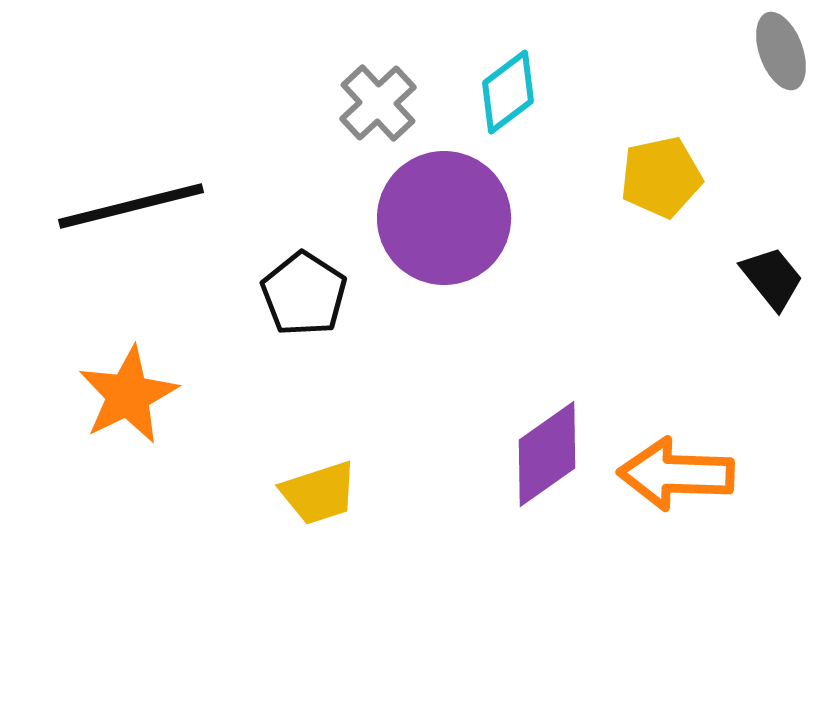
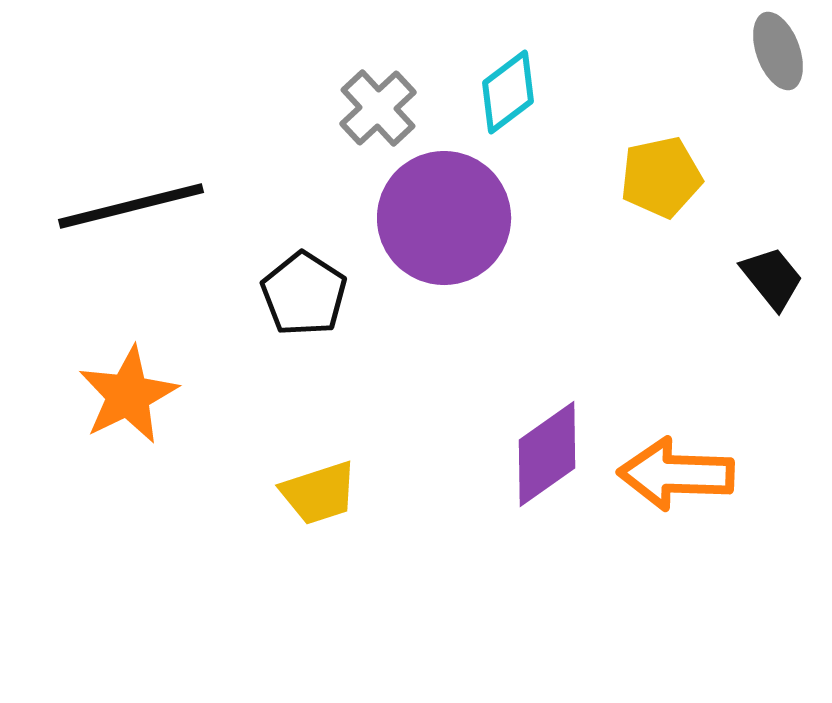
gray ellipse: moved 3 px left
gray cross: moved 5 px down
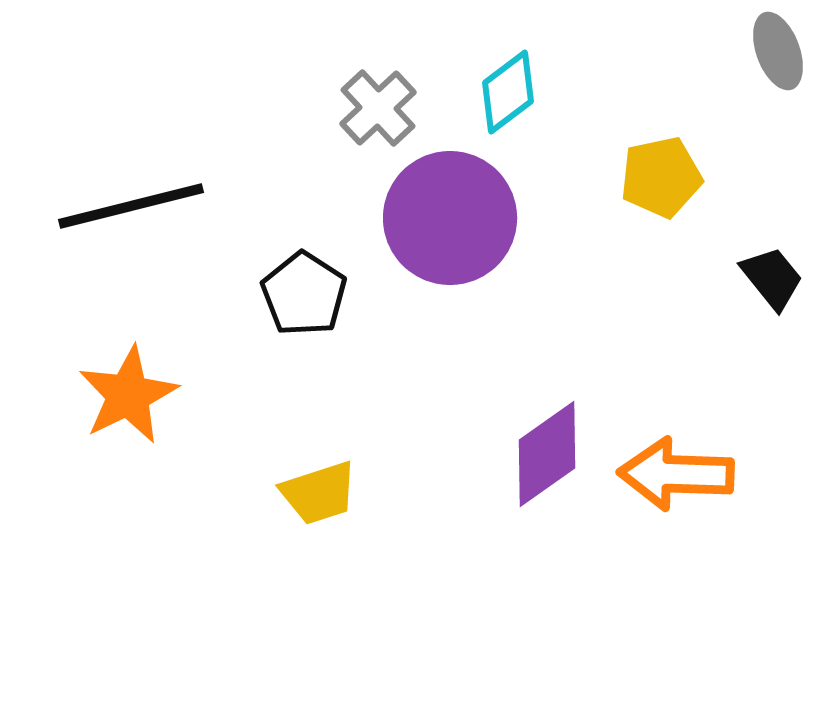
purple circle: moved 6 px right
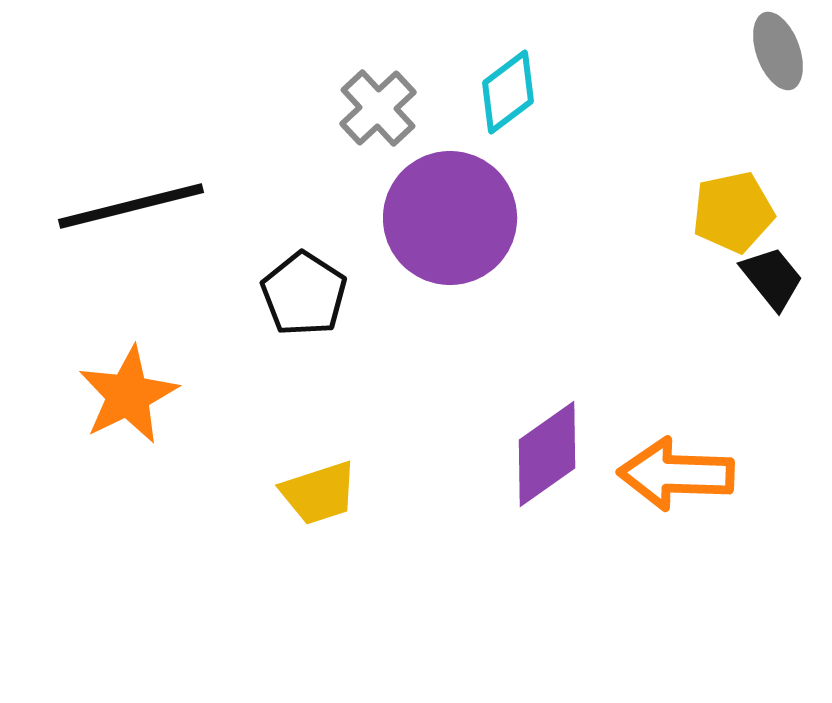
yellow pentagon: moved 72 px right, 35 px down
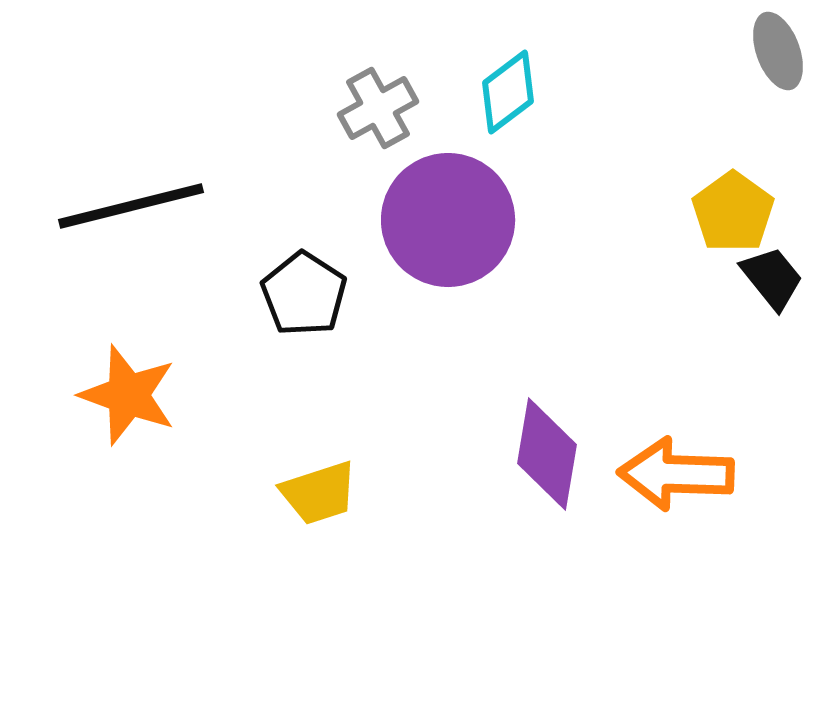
gray cross: rotated 14 degrees clockwise
yellow pentagon: rotated 24 degrees counterclockwise
purple circle: moved 2 px left, 2 px down
orange star: rotated 26 degrees counterclockwise
purple diamond: rotated 45 degrees counterclockwise
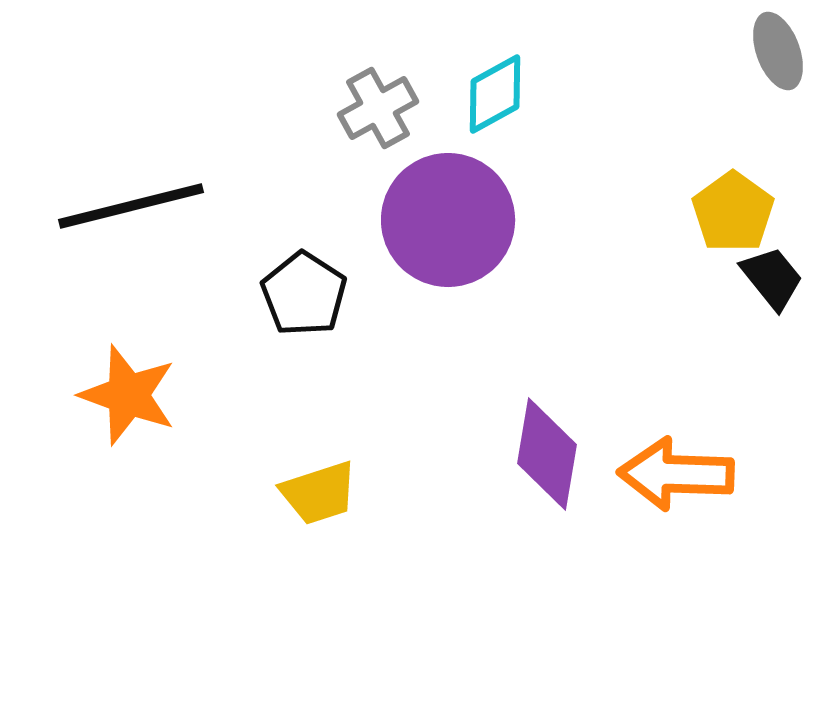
cyan diamond: moved 13 px left, 2 px down; rotated 8 degrees clockwise
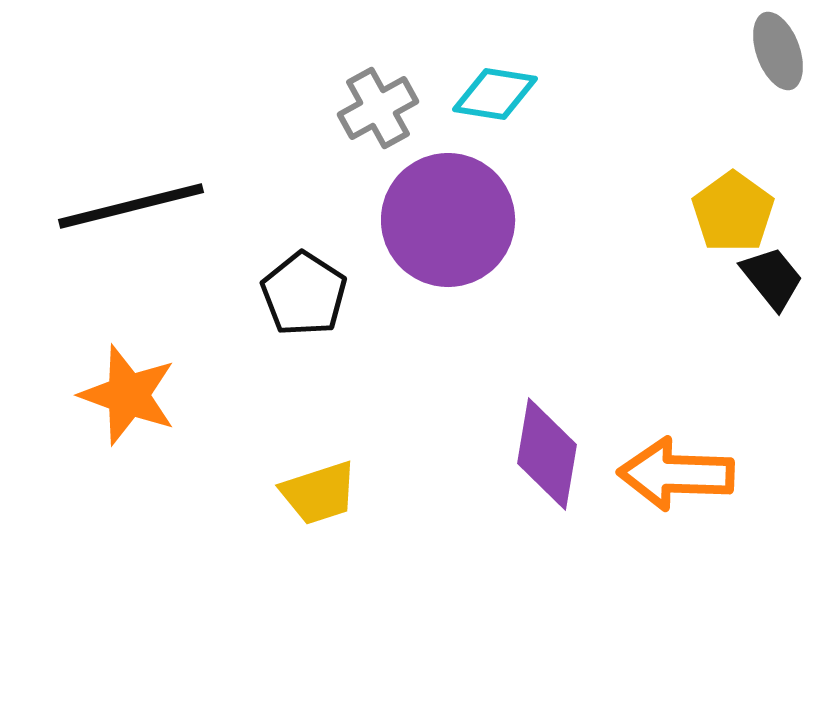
cyan diamond: rotated 38 degrees clockwise
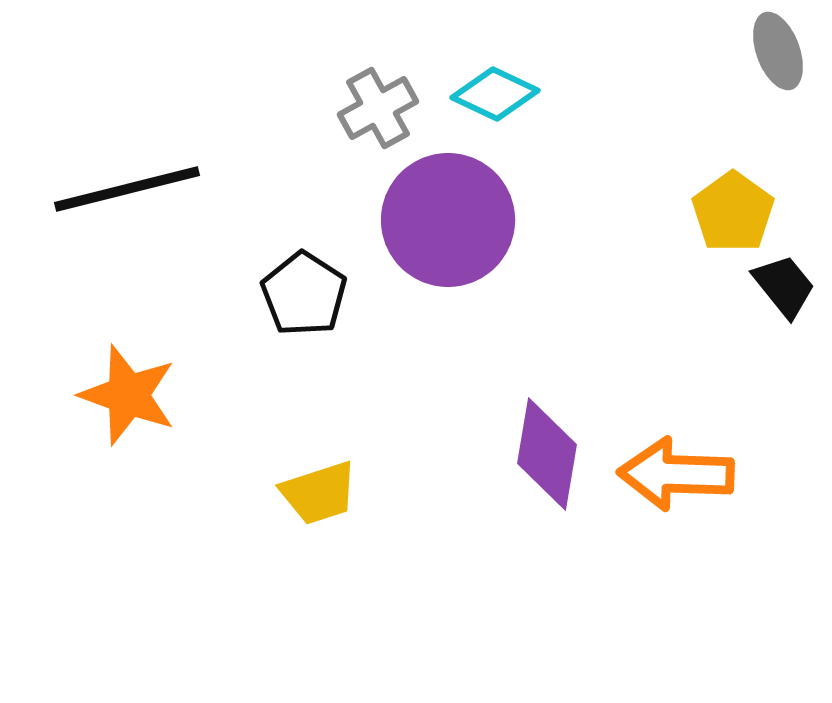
cyan diamond: rotated 16 degrees clockwise
black line: moved 4 px left, 17 px up
black trapezoid: moved 12 px right, 8 px down
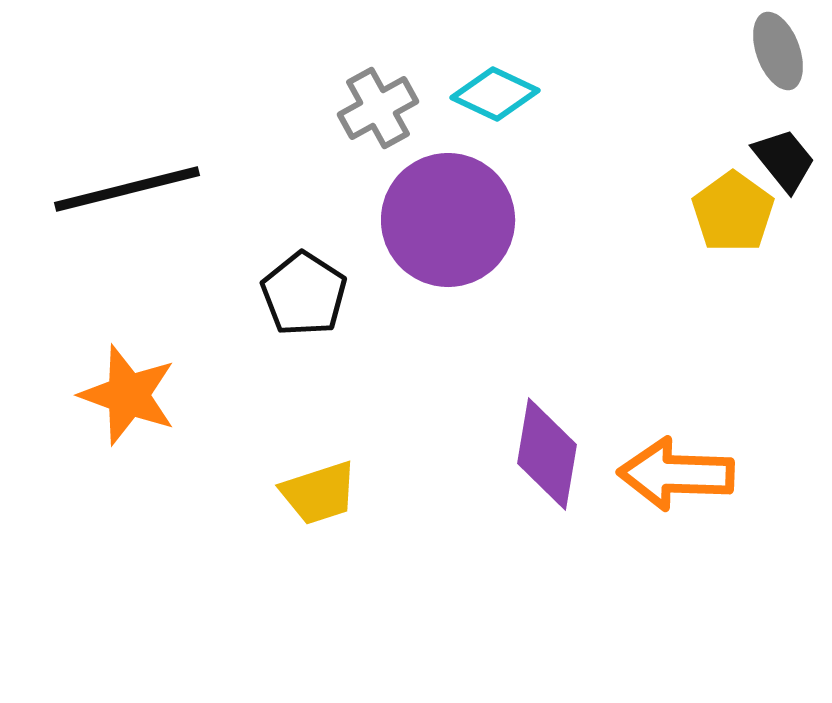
black trapezoid: moved 126 px up
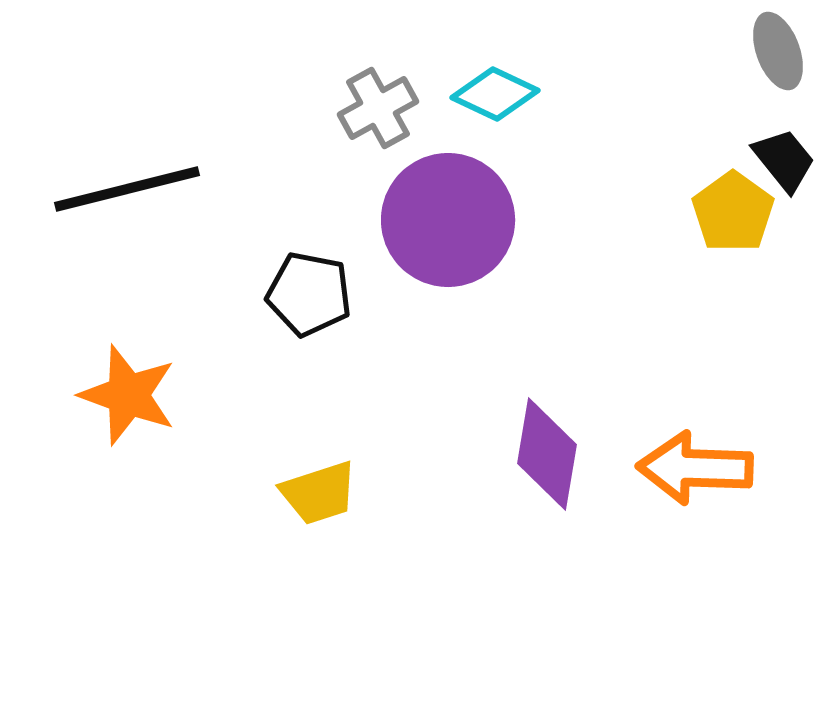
black pentagon: moved 5 px right; rotated 22 degrees counterclockwise
orange arrow: moved 19 px right, 6 px up
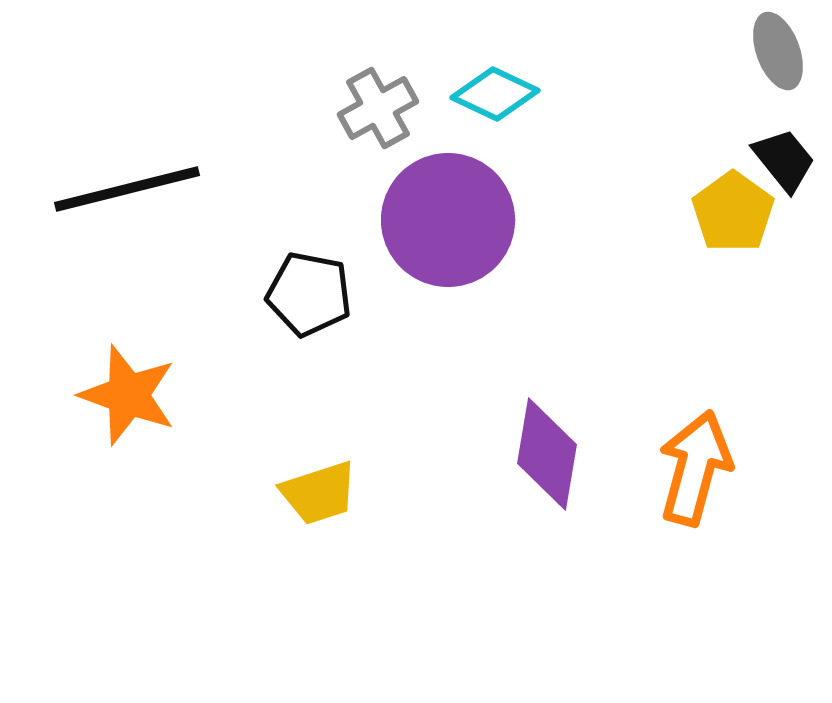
orange arrow: rotated 103 degrees clockwise
